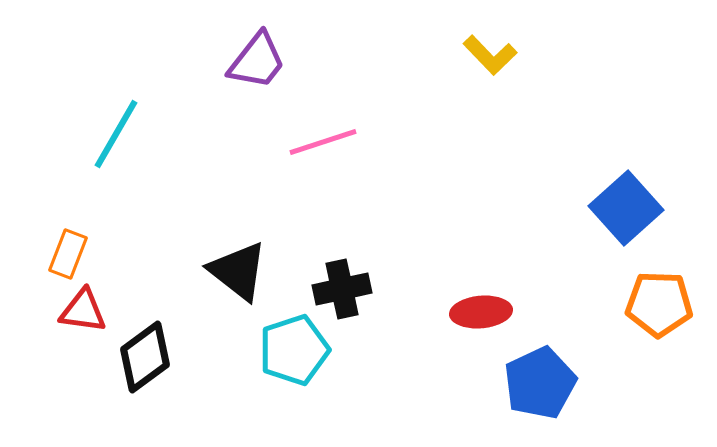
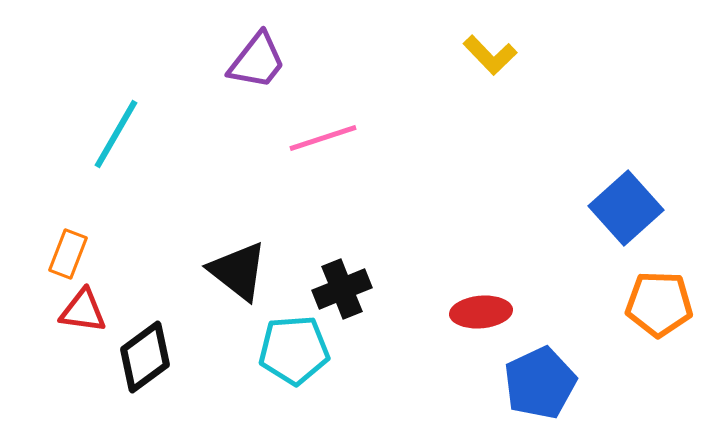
pink line: moved 4 px up
black cross: rotated 10 degrees counterclockwise
cyan pentagon: rotated 14 degrees clockwise
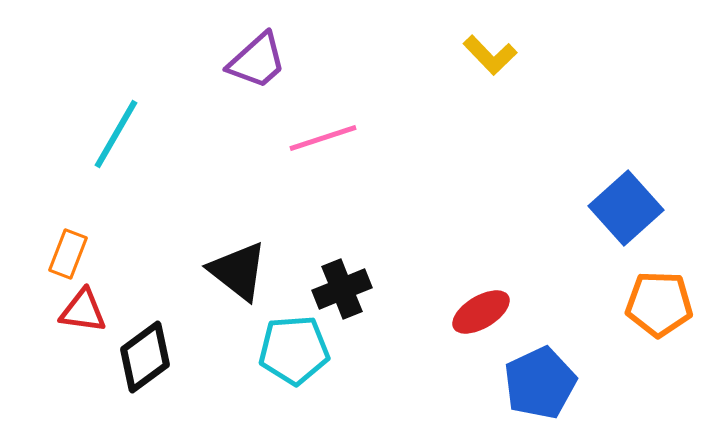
purple trapezoid: rotated 10 degrees clockwise
red ellipse: rotated 26 degrees counterclockwise
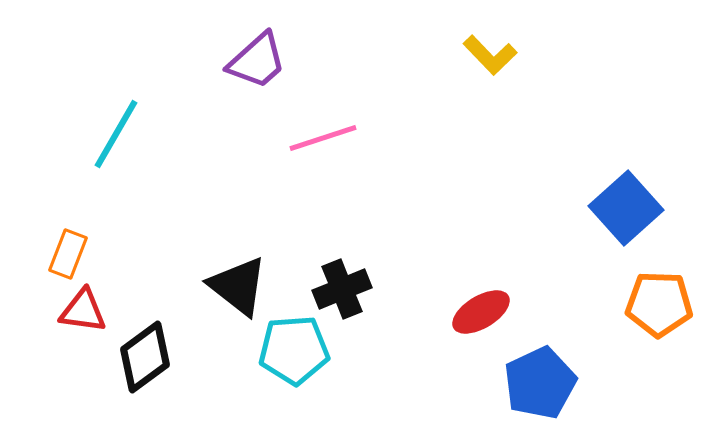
black triangle: moved 15 px down
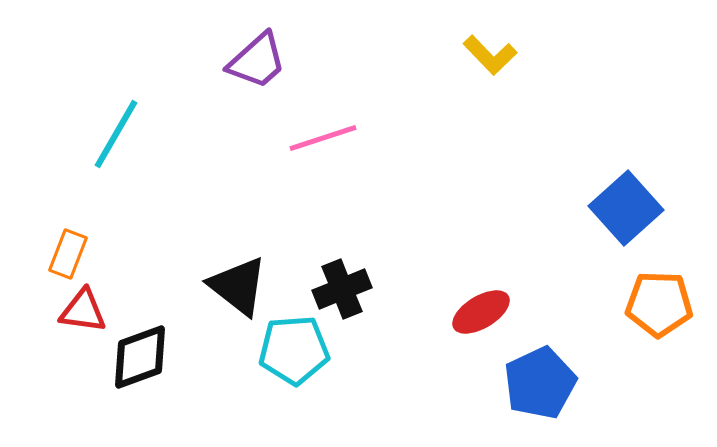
black diamond: moved 5 px left; rotated 16 degrees clockwise
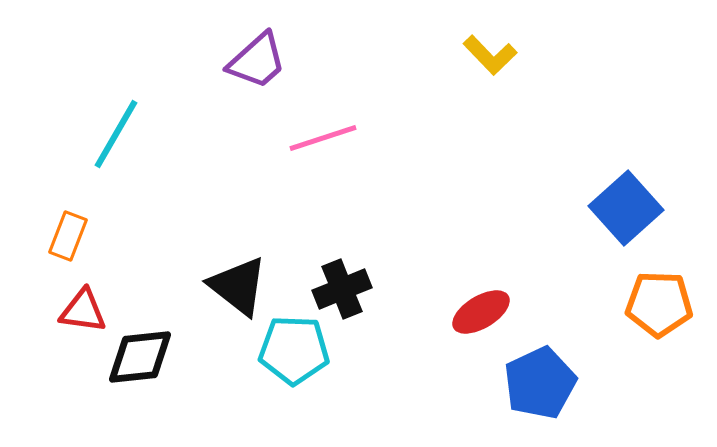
orange rectangle: moved 18 px up
cyan pentagon: rotated 6 degrees clockwise
black diamond: rotated 14 degrees clockwise
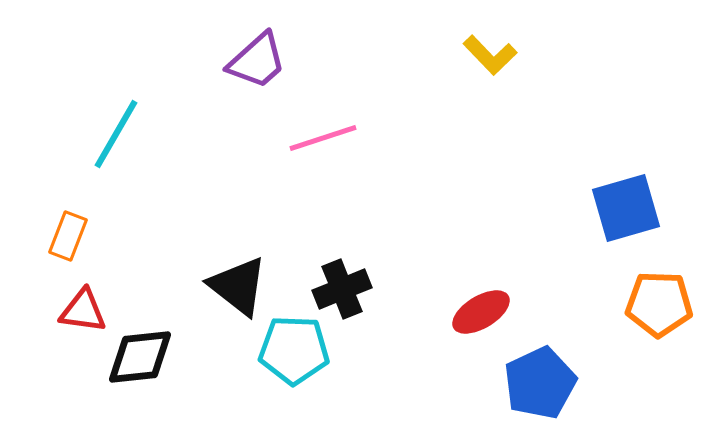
blue square: rotated 26 degrees clockwise
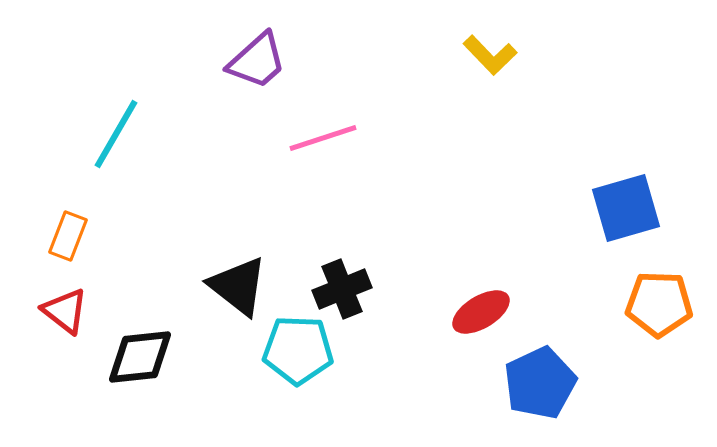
red triangle: moved 18 px left; rotated 30 degrees clockwise
cyan pentagon: moved 4 px right
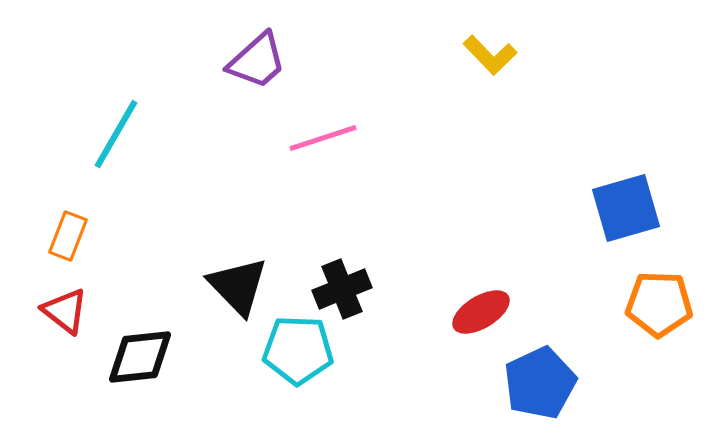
black triangle: rotated 8 degrees clockwise
